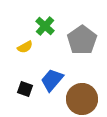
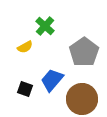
gray pentagon: moved 2 px right, 12 px down
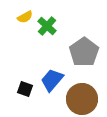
green cross: moved 2 px right
yellow semicircle: moved 30 px up
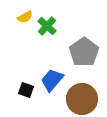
black square: moved 1 px right, 1 px down
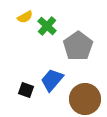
gray pentagon: moved 6 px left, 6 px up
brown circle: moved 3 px right
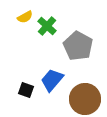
gray pentagon: rotated 8 degrees counterclockwise
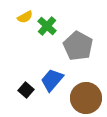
black square: rotated 21 degrees clockwise
brown circle: moved 1 px right, 1 px up
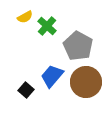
blue trapezoid: moved 4 px up
brown circle: moved 16 px up
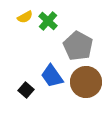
green cross: moved 1 px right, 5 px up
blue trapezoid: rotated 75 degrees counterclockwise
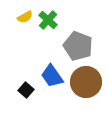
green cross: moved 1 px up
gray pentagon: rotated 8 degrees counterclockwise
